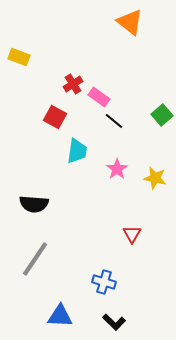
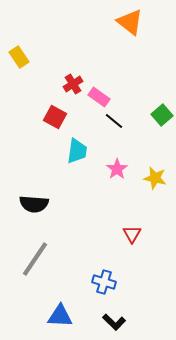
yellow rectangle: rotated 35 degrees clockwise
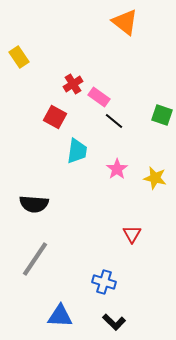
orange triangle: moved 5 px left
green square: rotated 30 degrees counterclockwise
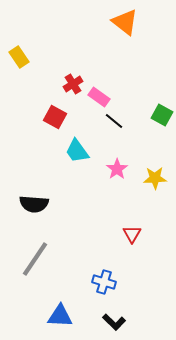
green square: rotated 10 degrees clockwise
cyan trapezoid: rotated 136 degrees clockwise
yellow star: rotated 15 degrees counterclockwise
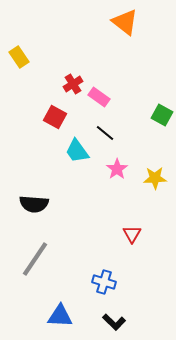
black line: moved 9 px left, 12 px down
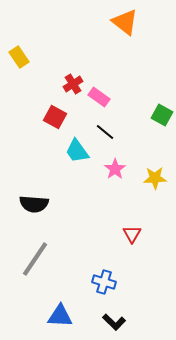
black line: moved 1 px up
pink star: moved 2 px left
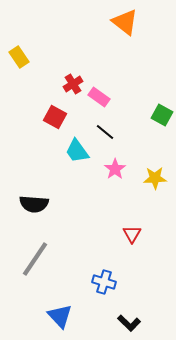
blue triangle: rotated 44 degrees clockwise
black L-shape: moved 15 px right, 1 px down
